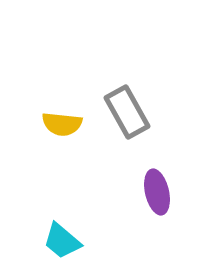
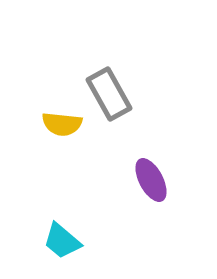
gray rectangle: moved 18 px left, 18 px up
purple ellipse: moved 6 px left, 12 px up; rotated 15 degrees counterclockwise
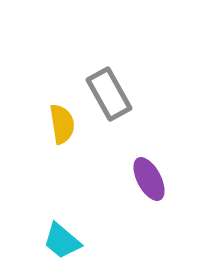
yellow semicircle: rotated 105 degrees counterclockwise
purple ellipse: moved 2 px left, 1 px up
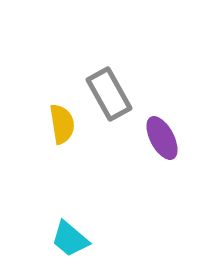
purple ellipse: moved 13 px right, 41 px up
cyan trapezoid: moved 8 px right, 2 px up
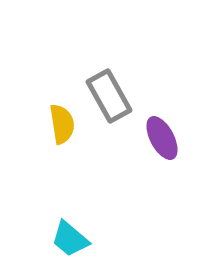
gray rectangle: moved 2 px down
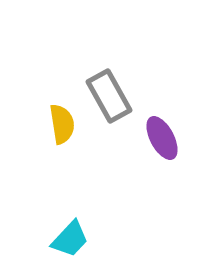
cyan trapezoid: rotated 87 degrees counterclockwise
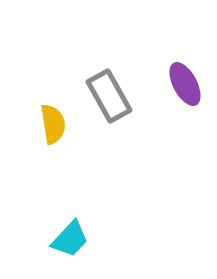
yellow semicircle: moved 9 px left
purple ellipse: moved 23 px right, 54 px up
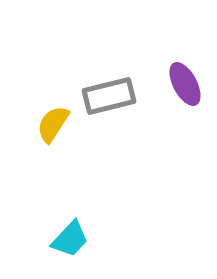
gray rectangle: rotated 75 degrees counterclockwise
yellow semicircle: rotated 138 degrees counterclockwise
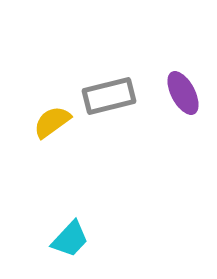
purple ellipse: moved 2 px left, 9 px down
yellow semicircle: moved 1 px left, 2 px up; rotated 21 degrees clockwise
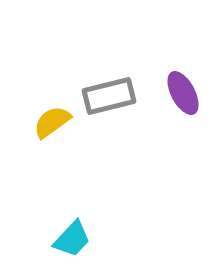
cyan trapezoid: moved 2 px right
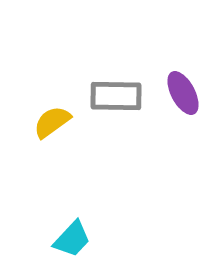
gray rectangle: moved 7 px right; rotated 15 degrees clockwise
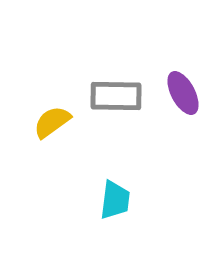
cyan trapezoid: moved 43 px right, 39 px up; rotated 36 degrees counterclockwise
